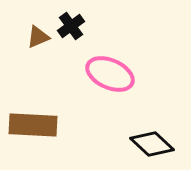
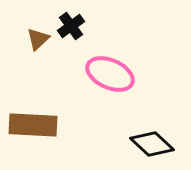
brown triangle: moved 2 px down; rotated 20 degrees counterclockwise
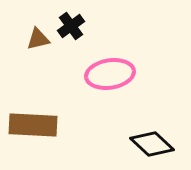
brown triangle: rotated 30 degrees clockwise
pink ellipse: rotated 33 degrees counterclockwise
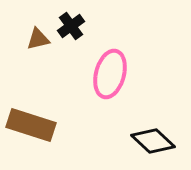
pink ellipse: rotated 66 degrees counterclockwise
brown rectangle: moved 2 px left; rotated 15 degrees clockwise
black diamond: moved 1 px right, 3 px up
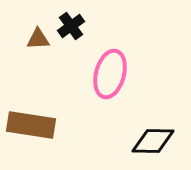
brown triangle: rotated 10 degrees clockwise
brown rectangle: rotated 9 degrees counterclockwise
black diamond: rotated 42 degrees counterclockwise
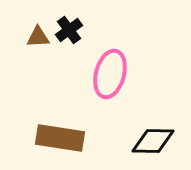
black cross: moved 2 px left, 4 px down
brown triangle: moved 2 px up
brown rectangle: moved 29 px right, 13 px down
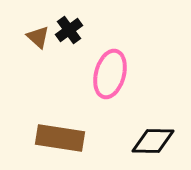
brown triangle: rotated 45 degrees clockwise
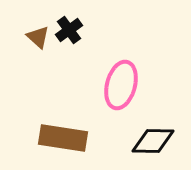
pink ellipse: moved 11 px right, 11 px down
brown rectangle: moved 3 px right
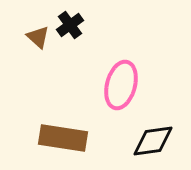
black cross: moved 1 px right, 5 px up
black diamond: rotated 9 degrees counterclockwise
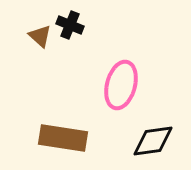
black cross: rotated 32 degrees counterclockwise
brown triangle: moved 2 px right, 1 px up
